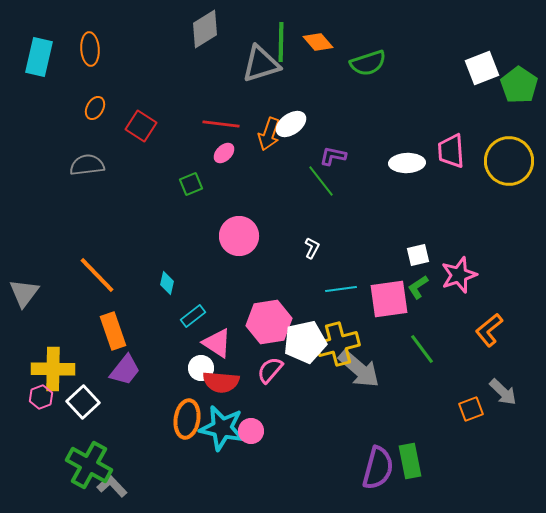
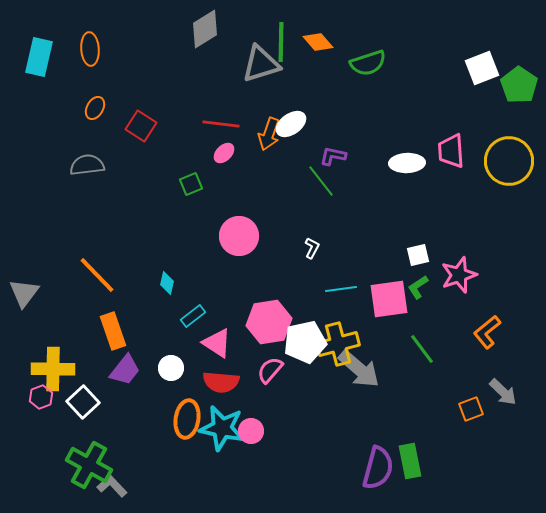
orange L-shape at (489, 330): moved 2 px left, 2 px down
white circle at (201, 368): moved 30 px left
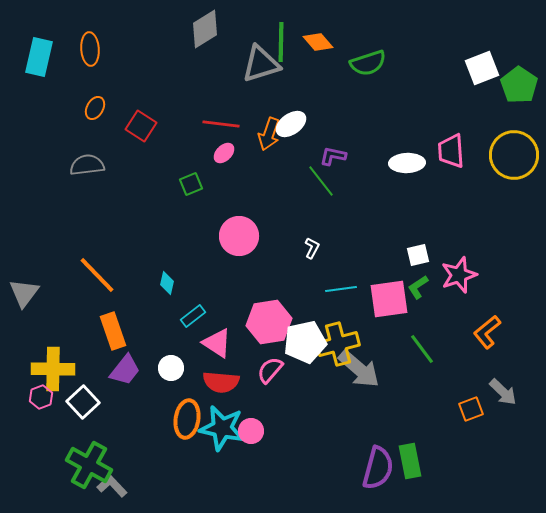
yellow circle at (509, 161): moved 5 px right, 6 px up
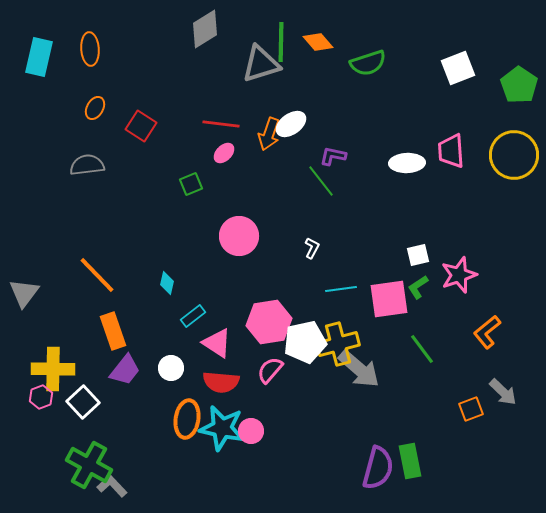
white square at (482, 68): moved 24 px left
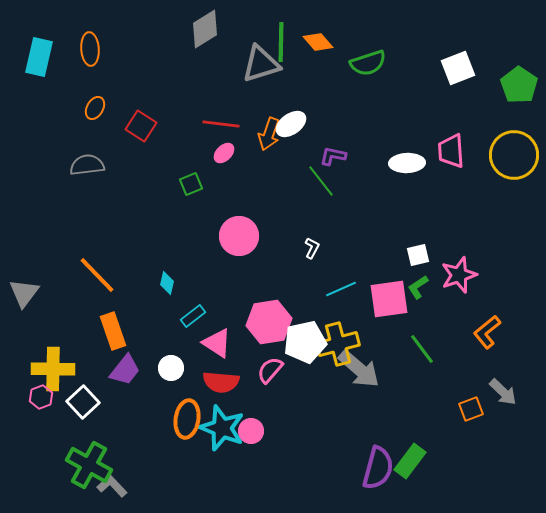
cyan line at (341, 289): rotated 16 degrees counterclockwise
cyan star at (222, 428): rotated 9 degrees clockwise
green rectangle at (410, 461): rotated 48 degrees clockwise
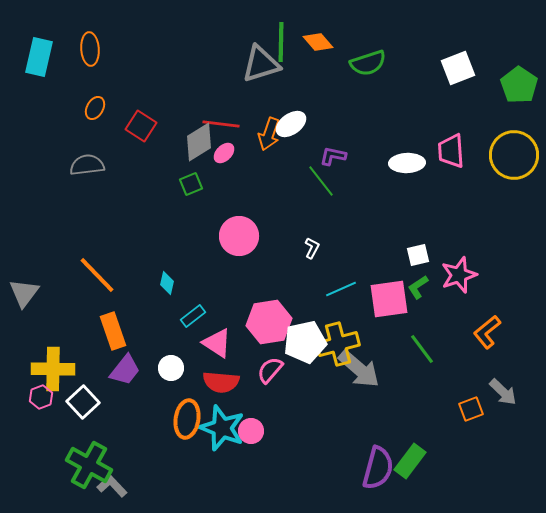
gray diamond at (205, 29): moved 6 px left, 113 px down
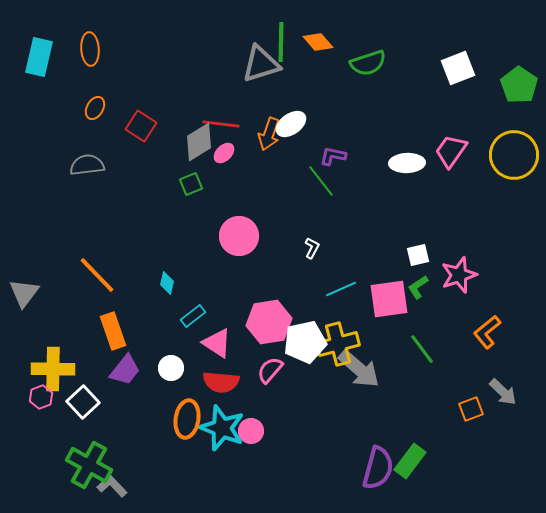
pink trapezoid at (451, 151): rotated 39 degrees clockwise
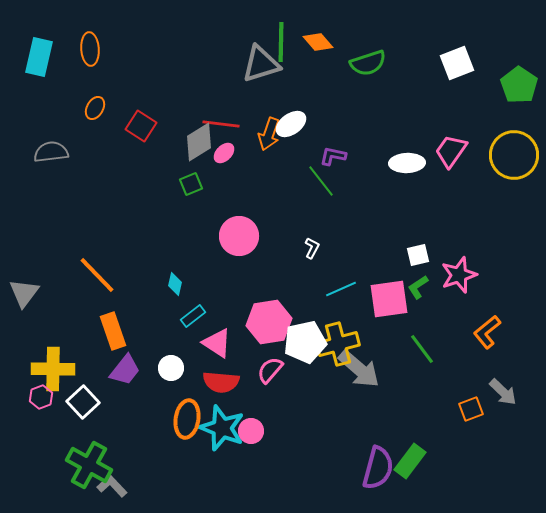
white square at (458, 68): moved 1 px left, 5 px up
gray semicircle at (87, 165): moved 36 px left, 13 px up
cyan diamond at (167, 283): moved 8 px right, 1 px down
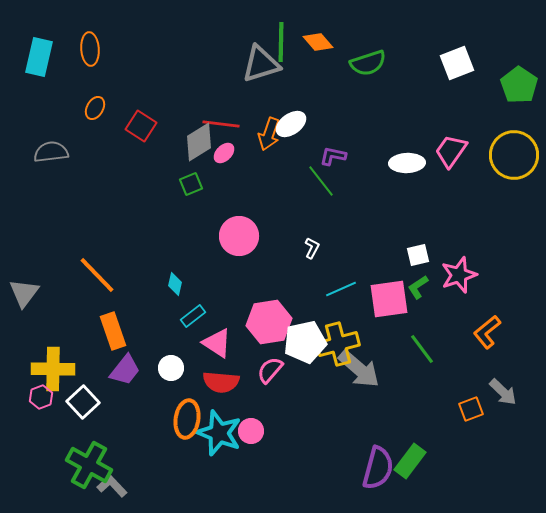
cyan star at (222, 428): moved 3 px left, 5 px down
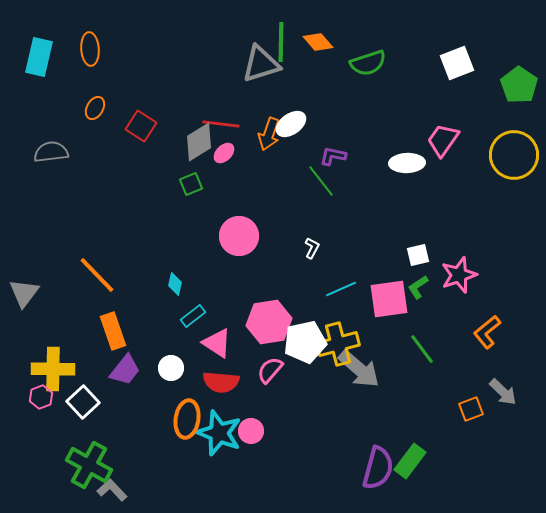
pink trapezoid at (451, 151): moved 8 px left, 11 px up
gray L-shape at (112, 486): moved 4 px down
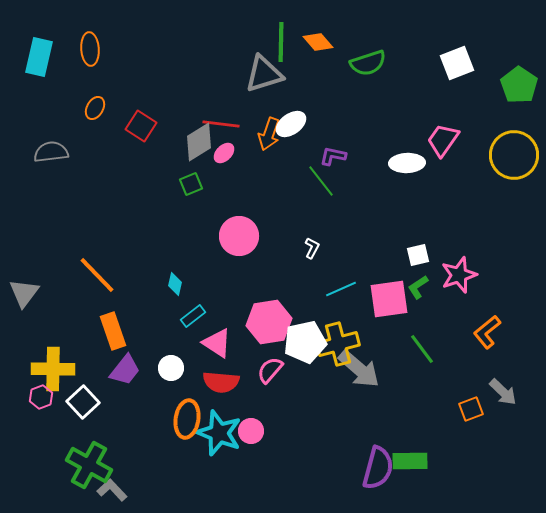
gray triangle at (261, 64): moved 3 px right, 10 px down
green rectangle at (410, 461): rotated 52 degrees clockwise
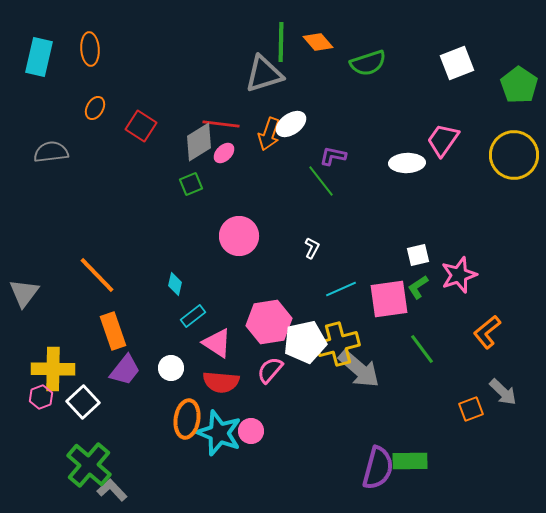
green cross at (89, 465): rotated 12 degrees clockwise
